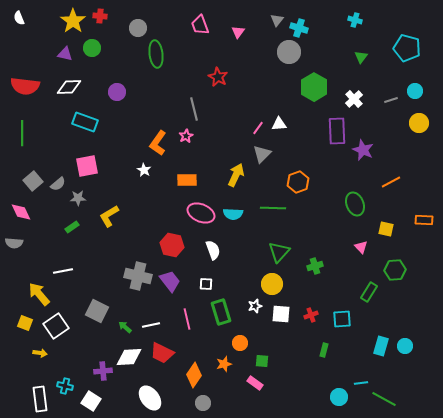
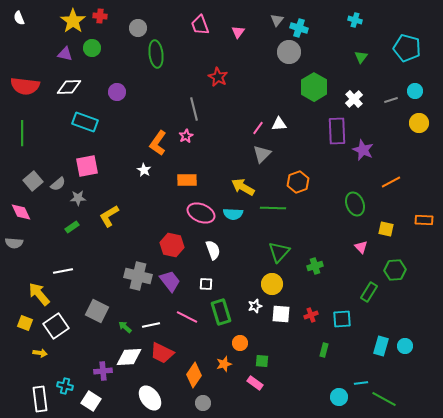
yellow arrow at (236, 175): moved 7 px right, 12 px down; rotated 85 degrees counterclockwise
pink line at (187, 319): moved 2 px up; rotated 50 degrees counterclockwise
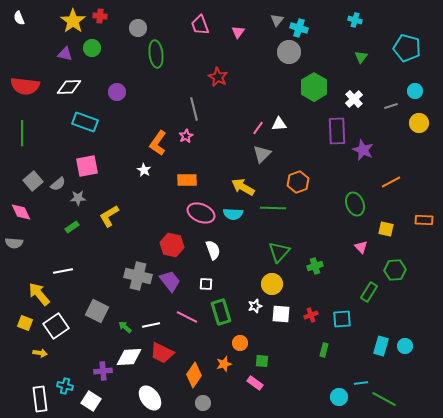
gray line at (391, 100): moved 6 px down
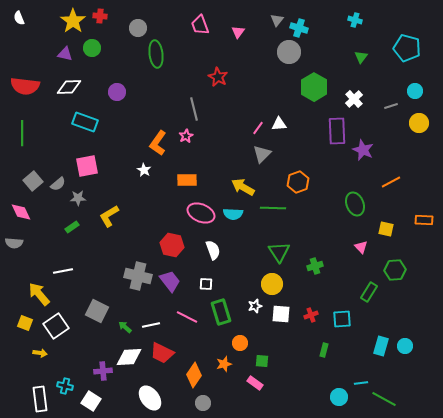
green triangle at (279, 252): rotated 15 degrees counterclockwise
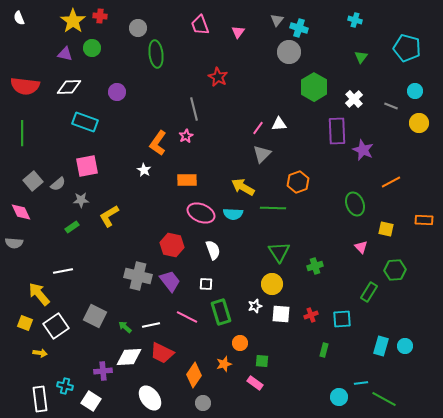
gray line at (391, 106): rotated 40 degrees clockwise
gray star at (78, 198): moved 3 px right, 2 px down
gray square at (97, 311): moved 2 px left, 5 px down
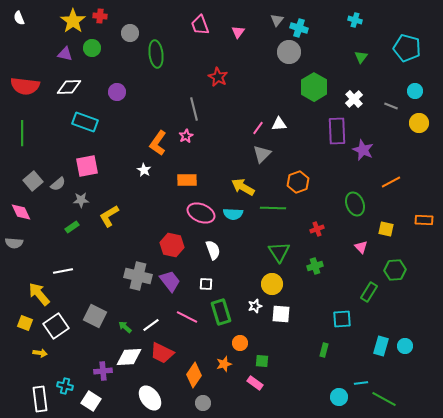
gray circle at (138, 28): moved 8 px left, 5 px down
red cross at (311, 315): moved 6 px right, 86 px up
white line at (151, 325): rotated 24 degrees counterclockwise
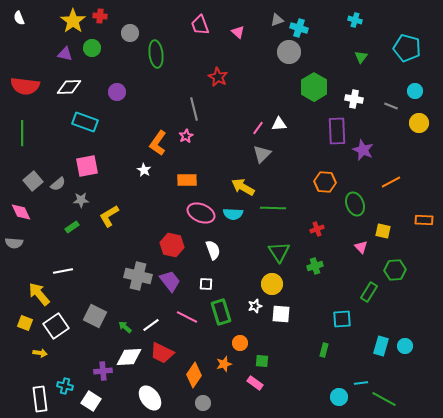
gray triangle at (277, 20): rotated 32 degrees clockwise
pink triangle at (238, 32): rotated 24 degrees counterclockwise
white cross at (354, 99): rotated 36 degrees counterclockwise
orange hexagon at (298, 182): moved 27 px right; rotated 25 degrees clockwise
yellow square at (386, 229): moved 3 px left, 2 px down
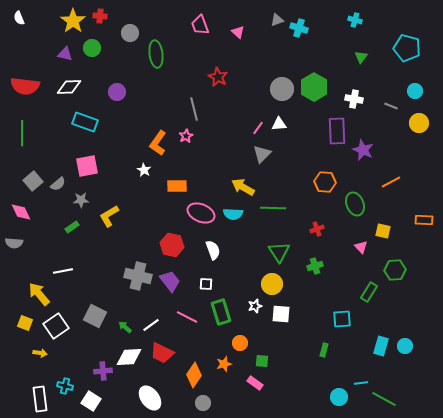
gray circle at (289, 52): moved 7 px left, 37 px down
orange rectangle at (187, 180): moved 10 px left, 6 px down
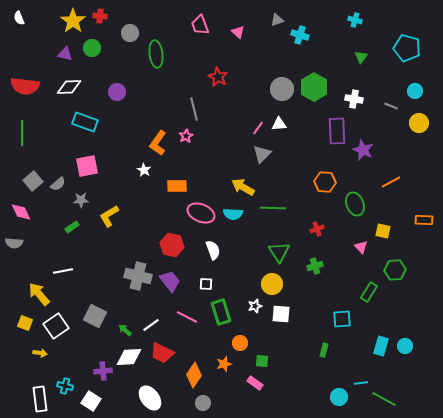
cyan cross at (299, 28): moved 1 px right, 7 px down
green arrow at (125, 327): moved 3 px down
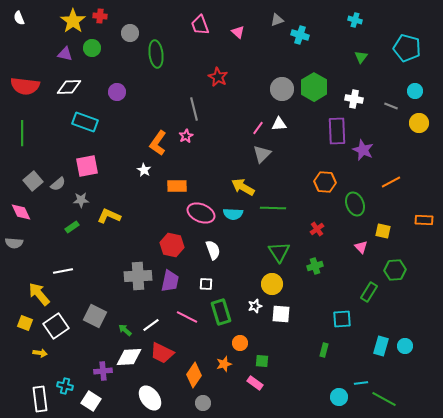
yellow L-shape at (109, 216): rotated 55 degrees clockwise
red cross at (317, 229): rotated 16 degrees counterclockwise
gray cross at (138, 276): rotated 16 degrees counterclockwise
purple trapezoid at (170, 281): rotated 50 degrees clockwise
